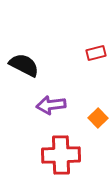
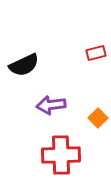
black semicircle: rotated 128 degrees clockwise
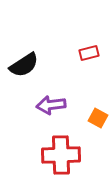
red rectangle: moved 7 px left
black semicircle: rotated 8 degrees counterclockwise
orange square: rotated 18 degrees counterclockwise
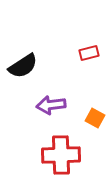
black semicircle: moved 1 px left, 1 px down
orange square: moved 3 px left
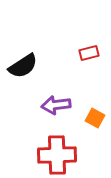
purple arrow: moved 5 px right
red cross: moved 4 px left
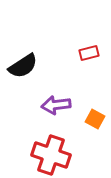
orange square: moved 1 px down
red cross: moved 6 px left; rotated 21 degrees clockwise
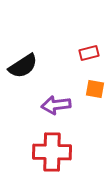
orange square: moved 30 px up; rotated 18 degrees counterclockwise
red cross: moved 1 px right, 3 px up; rotated 18 degrees counterclockwise
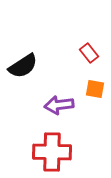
red rectangle: rotated 66 degrees clockwise
purple arrow: moved 3 px right
